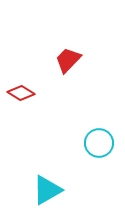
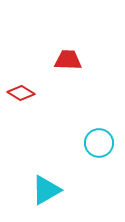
red trapezoid: rotated 48 degrees clockwise
cyan triangle: moved 1 px left
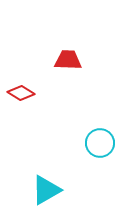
cyan circle: moved 1 px right
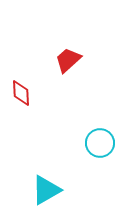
red trapezoid: rotated 44 degrees counterclockwise
red diamond: rotated 56 degrees clockwise
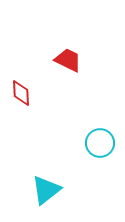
red trapezoid: rotated 68 degrees clockwise
cyan triangle: rotated 8 degrees counterclockwise
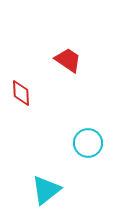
red trapezoid: rotated 8 degrees clockwise
cyan circle: moved 12 px left
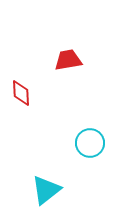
red trapezoid: rotated 44 degrees counterclockwise
cyan circle: moved 2 px right
